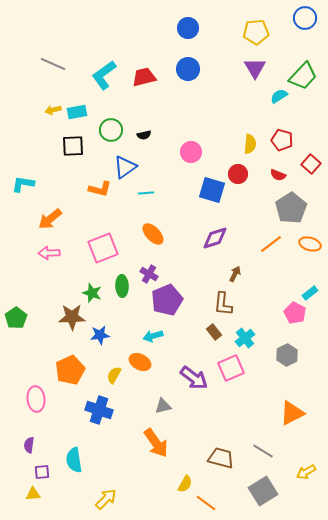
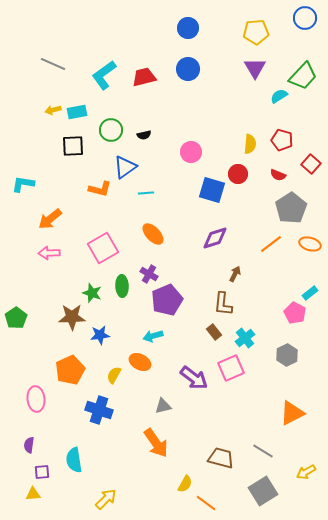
pink square at (103, 248): rotated 8 degrees counterclockwise
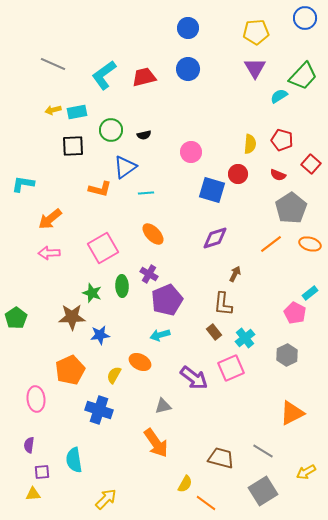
cyan arrow at (153, 336): moved 7 px right, 1 px up
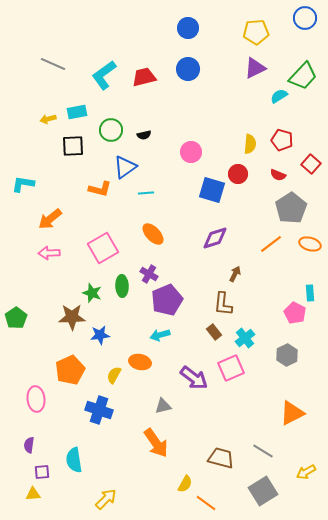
purple triangle at (255, 68): rotated 35 degrees clockwise
yellow arrow at (53, 110): moved 5 px left, 9 px down
cyan rectangle at (310, 293): rotated 56 degrees counterclockwise
orange ellipse at (140, 362): rotated 15 degrees counterclockwise
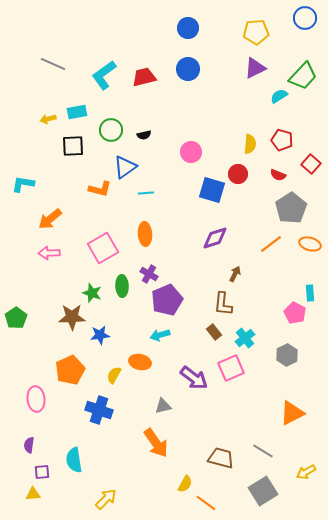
orange ellipse at (153, 234): moved 8 px left; rotated 40 degrees clockwise
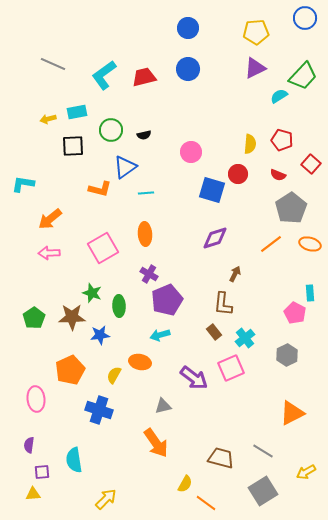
green ellipse at (122, 286): moved 3 px left, 20 px down
green pentagon at (16, 318): moved 18 px right
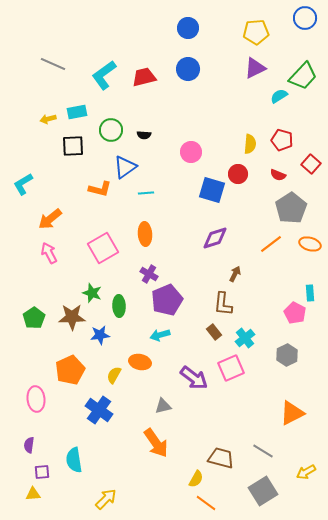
black semicircle at (144, 135): rotated 16 degrees clockwise
cyan L-shape at (23, 184): rotated 40 degrees counterclockwise
pink arrow at (49, 253): rotated 65 degrees clockwise
blue cross at (99, 410): rotated 16 degrees clockwise
yellow semicircle at (185, 484): moved 11 px right, 5 px up
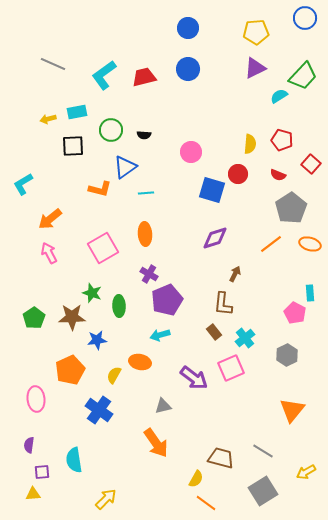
blue star at (100, 335): moved 3 px left, 5 px down
orange triangle at (292, 413): moved 3 px up; rotated 24 degrees counterclockwise
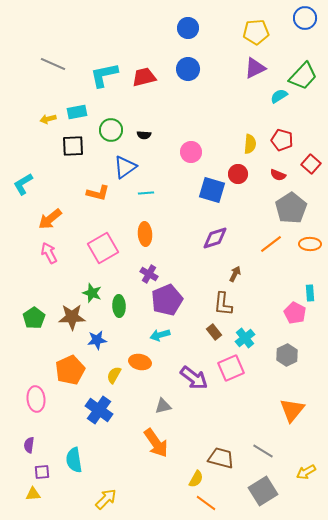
cyan L-shape at (104, 75): rotated 24 degrees clockwise
orange L-shape at (100, 189): moved 2 px left, 4 px down
orange ellipse at (310, 244): rotated 15 degrees counterclockwise
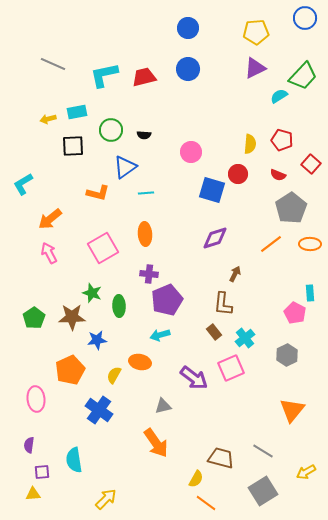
purple cross at (149, 274): rotated 24 degrees counterclockwise
